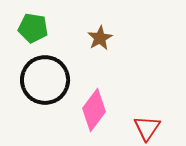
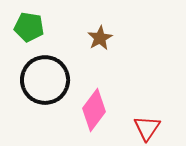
green pentagon: moved 4 px left, 1 px up
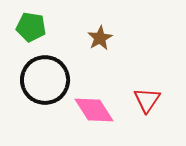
green pentagon: moved 2 px right
pink diamond: rotated 69 degrees counterclockwise
red triangle: moved 28 px up
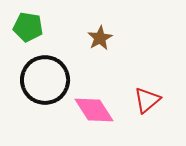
green pentagon: moved 3 px left
red triangle: rotated 16 degrees clockwise
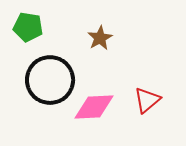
black circle: moved 5 px right
pink diamond: moved 3 px up; rotated 60 degrees counterclockwise
